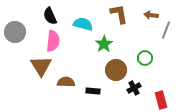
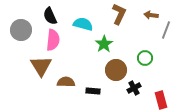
brown L-shape: rotated 35 degrees clockwise
gray circle: moved 6 px right, 2 px up
pink semicircle: moved 1 px up
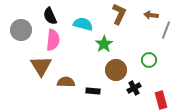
green circle: moved 4 px right, 2 px down
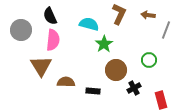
brown arrow: moved 3 px left
cyan semicircle: moved 6 px right
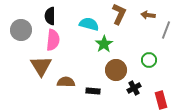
black semicircle: rotated 24 degrees clockwise
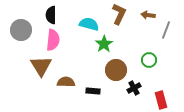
black semicircle: moved 1 px right, 1 px up
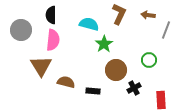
brown semicircle: rotated 12 degrees clockwise
red rectangle: rotated 12 degrees clockwise
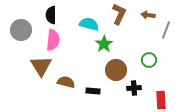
black cross: rotated 24 degrees clockwise
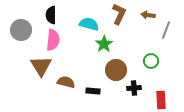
green circle: moved 2 px right, 1 px down
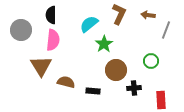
cyan semicircle: rotated 54 degrees counterclockwise
